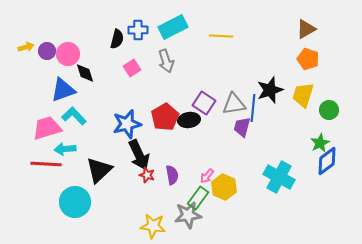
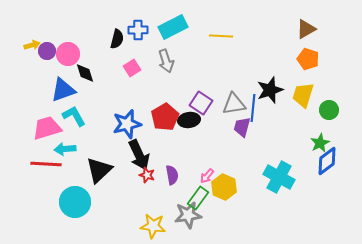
yellow arrow: moved 6 px right, 2 px up
purple square: moved 3 px left
cyan L-shape: rotated 15 degrees clockwise
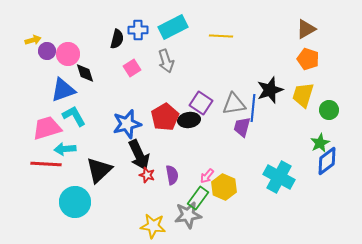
yellow arrow: moved 1 px right, 5 px up
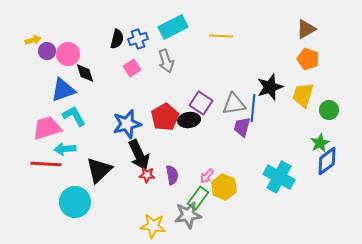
blue cross: moved 9 px down; rotated 18 degrees counterclockwise
black star: moved 3 px up
red star: rotated 14 degrees counterclockwise
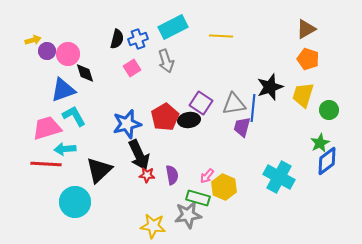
green rectangle: rotated 70 degrees clockwise
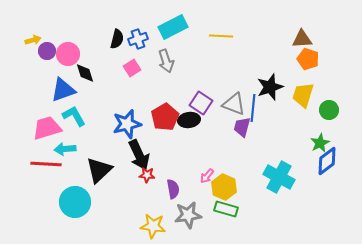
brown triangle: moved 4 px left, 10 px down; rotated 25 degrees clockwise
gray triangle: rotated 30 degrees clockwise
purple semicircle: moved 1 px right, 14 px down
green rectangle: moved 28 px right, 11 px down
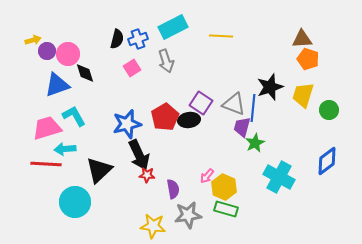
blue triangle: moved 6 px left, 5 px up
green star: moved 65 px left
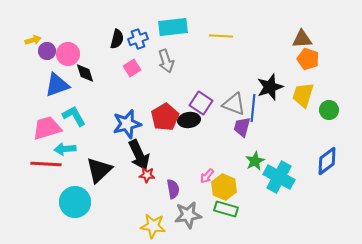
cyan rectangle: rotated 20 degrees clockwise
green star: moved 18 px down
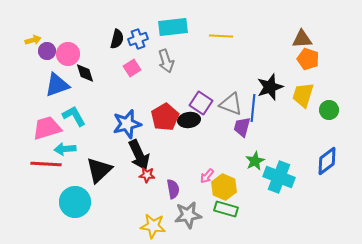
gray triangle: moved 3 px left
cyan cross: rotated 8 degrees counterclockwise
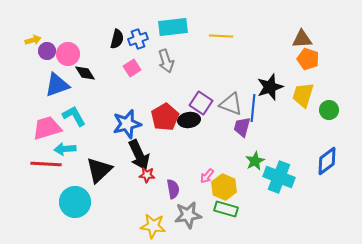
black diamond: rotated 15 degrees counterclockwise
